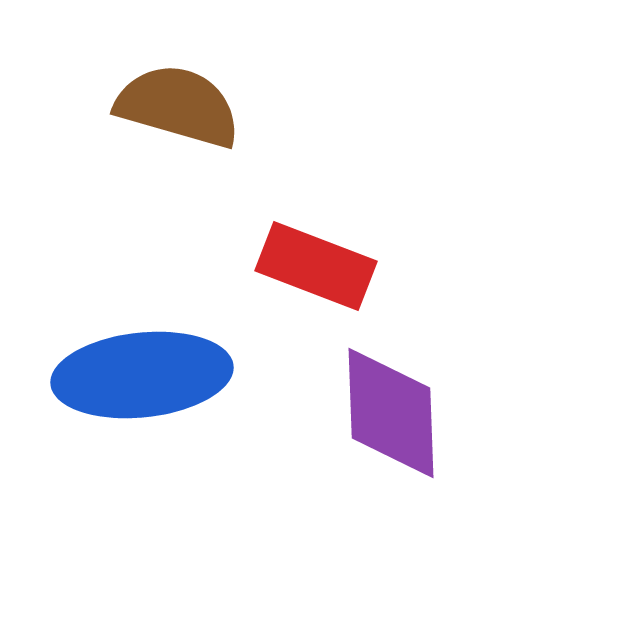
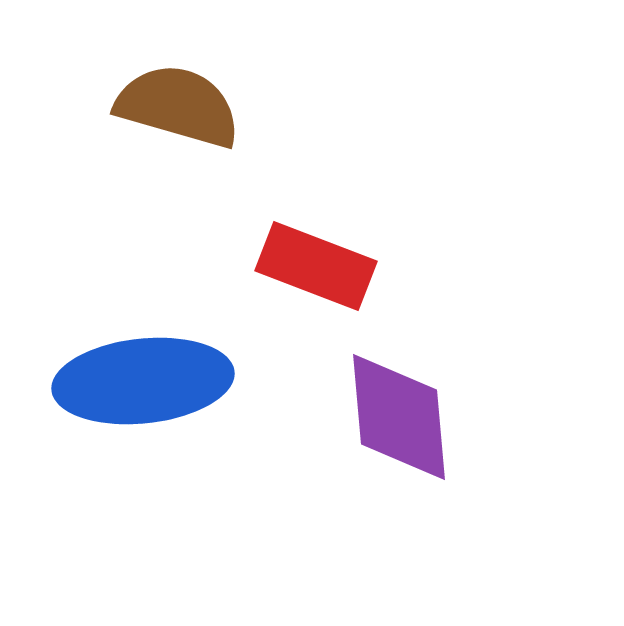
blue ellipse: moved 1 px right, 6 px down
purple diamond: moved 8 px right, 4 px down; rotated 3 degrees counterclockwise
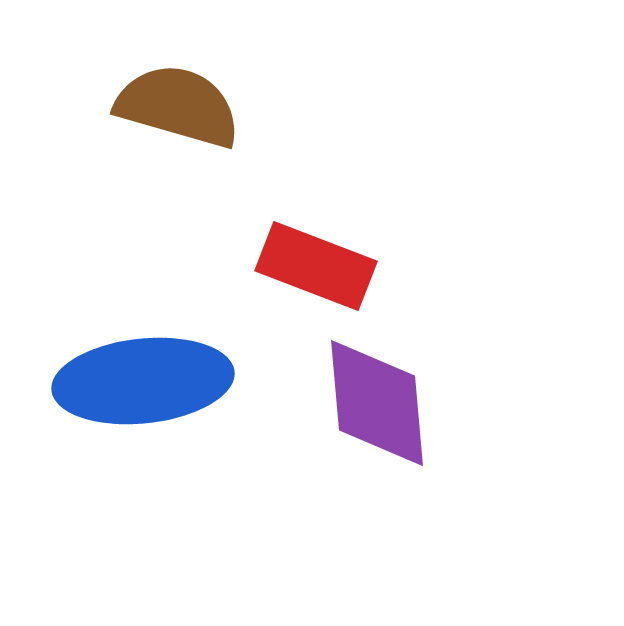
purple diamond: moved 22 px left, 14 px up
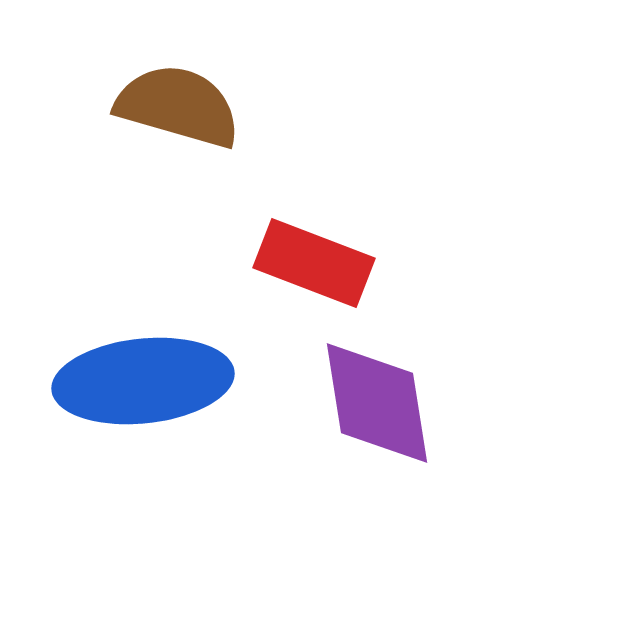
red rectangle: moved 2 px left, 3 px up
purple diamond: rotated 4 degrees counterclockwise
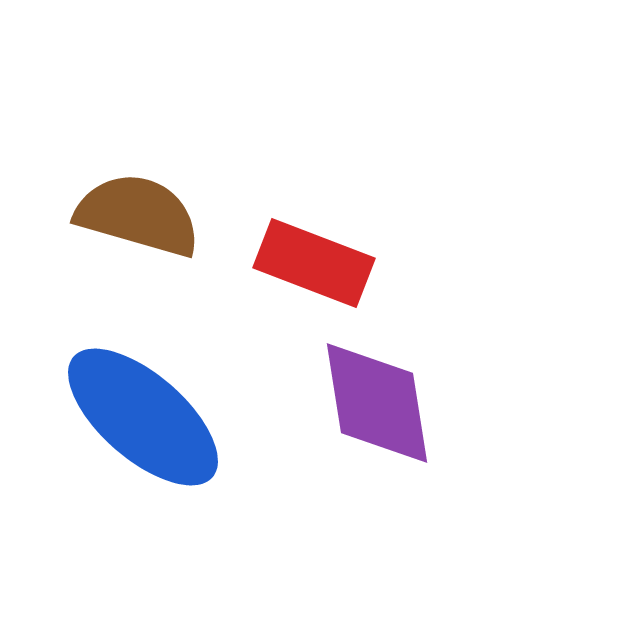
brown semicircle: moved 40 px left, 109 px down
blue ellipse: moved 36 px down; rotated 47 degrees clockwise
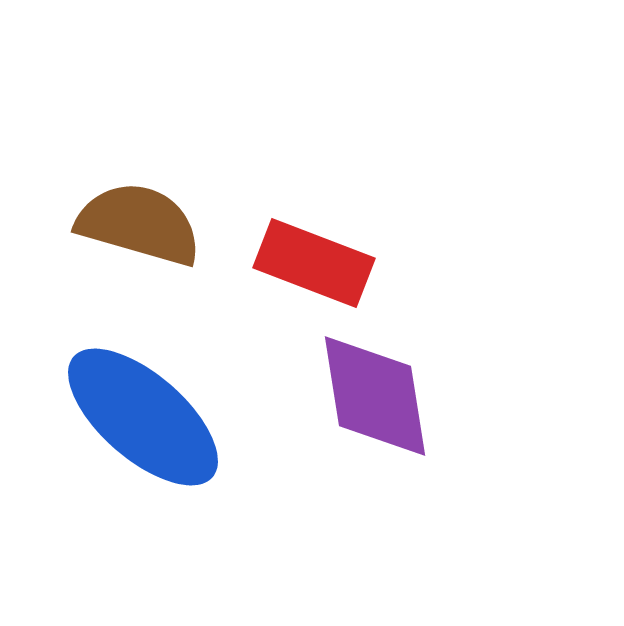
brown semicircle: moved 1 px right, 9 px down
purple diamond: moved 2 px left, 7 px up
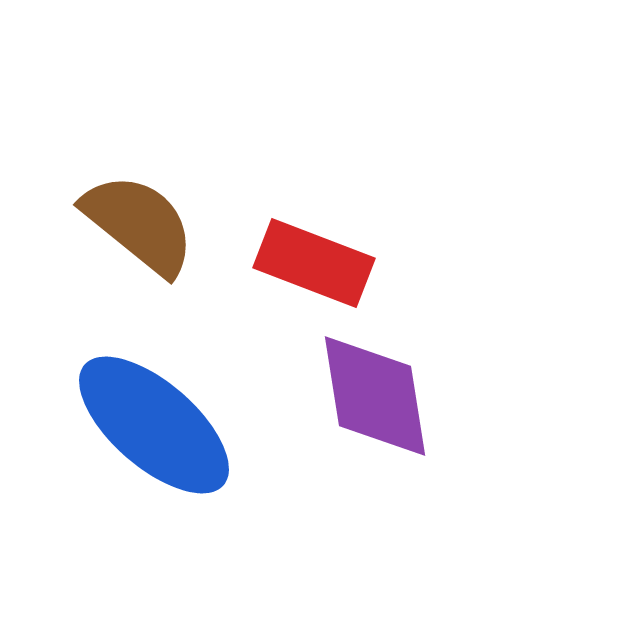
brown semicircle: rotated 23 degrees clockwise
blue ellipse: moved 11 px right, 8 px down
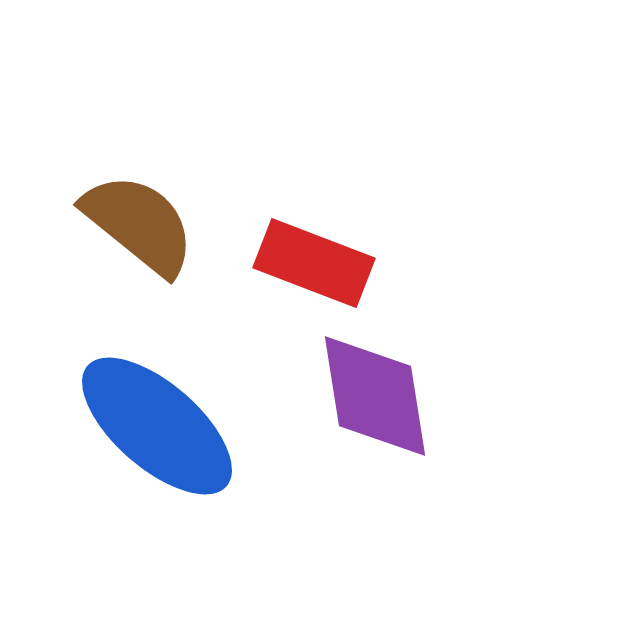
blue ellipse: moved 3 px right, 1 px down
